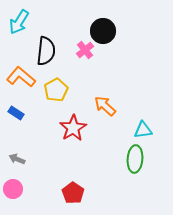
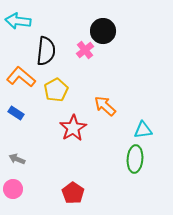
cyan arrow: moved 1 px left, 1 px up; rotated 65 degrees clockwise
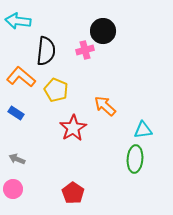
pink cross: rotated 24 degrees clockwise
yellow pentagon: rotated 20 degrees counterclockwise
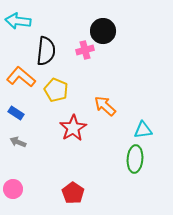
gray arrow: moved 1 px right, 17 px up
